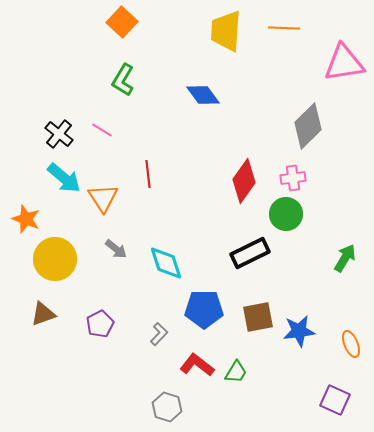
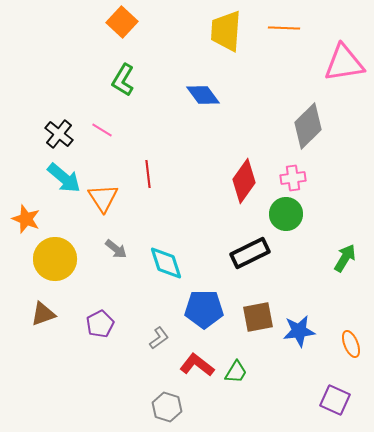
gray L-shape: moved 4 px down; rotated 10 degrees clockwise
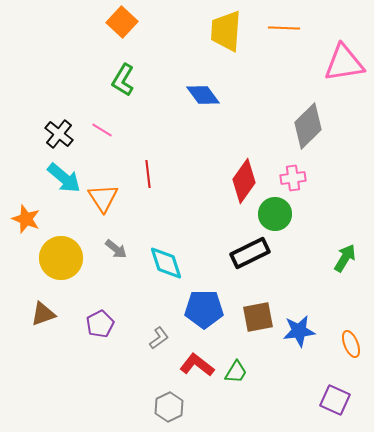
green circle: moved 11 px left
yellow circle: moved 6 px right, 1 px up
gray hexagon: moved 2 px right; rotated 16 degrees clockwise
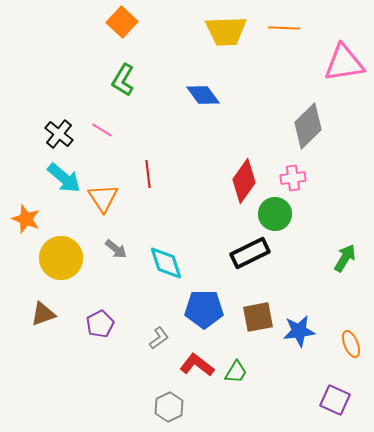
yellow trapezoid: rotated 96 degrees counterclockwise
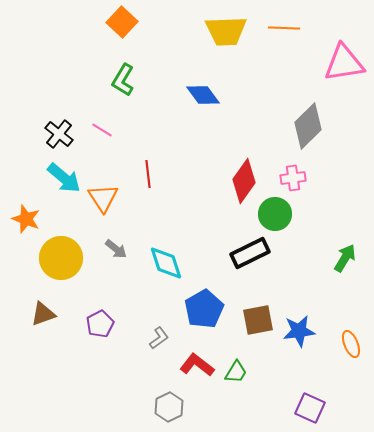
blue pentagon: rotated 30 degrees counterclockwise
brown square: moved 3 px down
purple square: moved 25 px left, 8 px down
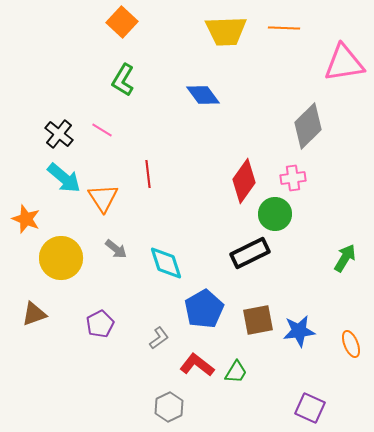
brown triangle: moved 9 px left
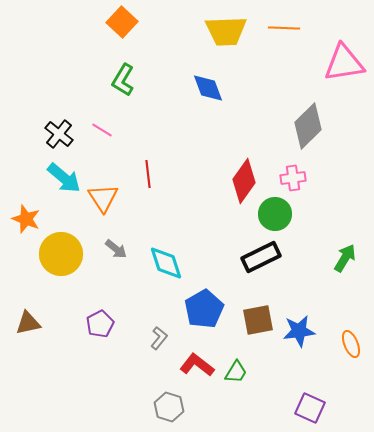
blue diamond: moved 5 px right, 7 px up; rotated 16 degrees clockwise
black rectangle: moved 11 px right, 4 px down
yellow circle: moved 4 px up
brown triangle: moved 6 px left, 9 px down; rotated 8 degrees clockwise
gray L-shape: rotated 15 degrees counterclockwise
gray hexagon: rotated 16 degrees counterclockwise
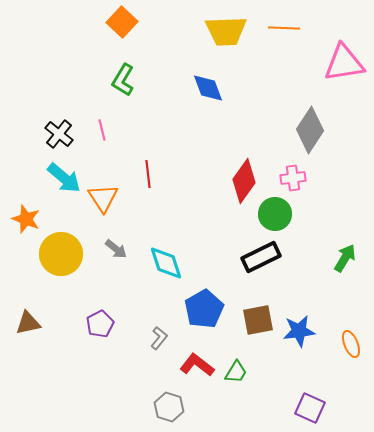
gray diamond: moved 2 px right, 4 px down; rotated 12 degrees counterclockwise
pink line: rotated 45 degrees clockwise
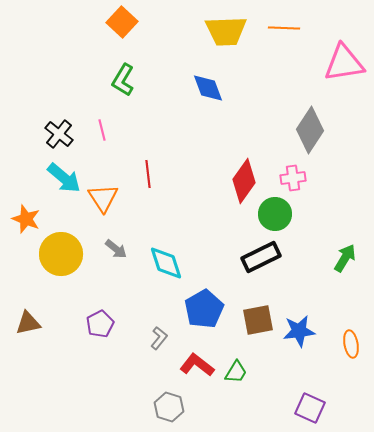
orange ellipse: rotated 12 degrees clockwise
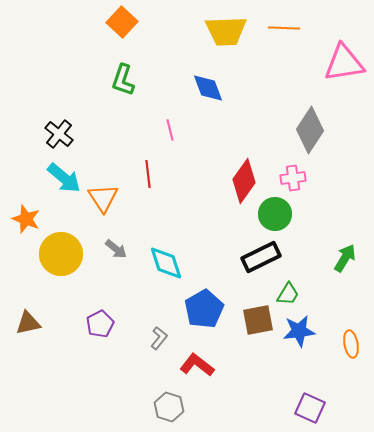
green L-shape: rotated 12 degrees counterclockwise
pink line: moved 68 px right
green trapezoid: moved 52 px right, 78 px up
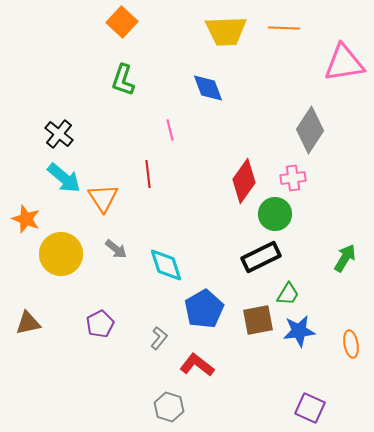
cyan diamond: moved 2 px down
